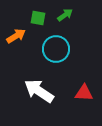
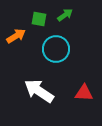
green square: moved 1 px right, 1 px down
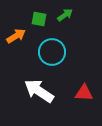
cyan circle: moved 4 px left, 3 px down
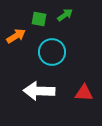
white arrow: rotated 32 degrees counterclockwise
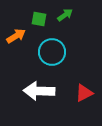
red triangle: rotated 30 degrees counterclockwise
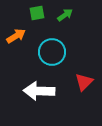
green square: moved 2 px left, 6 px up; rotated 21 degrees counterclockwise
red triangle: moved 11 px up; rotated 18 degrees counterclockwise
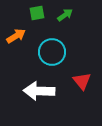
red triangle: moved 2 px left, 1 px up; rotated 24 degrees counterclockwise
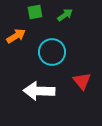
green square: moved 2 px left, 1 px up
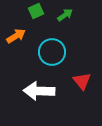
green square: moved 1 px right, 1 px up; rotated 14 degrees counterclockwise
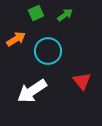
green square: moved 2 px down
orange arrow: moved 3 px down
cyan circle: moved 4 px left, 1 px up
white arrow: moved 7 px left; rotated 36 degrees counterclockwise
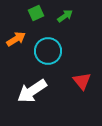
green arrow: moved 1 px down
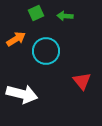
green arrow: rotated 140 degrees counterclockwise
cyan circle: moved 2 px left
white arrow: moved 10 px left, 3 px down; rotated 132 degrees counterclockwise
